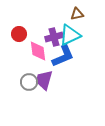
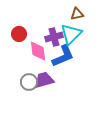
cyan triangle: moved 1 px right, 1 px up; rotated 20 degrees counterclockwise
purple trapezoid: rotated 60 degrees clockwise
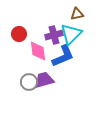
purple cross: moved 2 px up
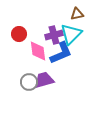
blue L-shape: moved 2 px left, 3 px up
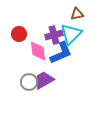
purple trapezoid: rotated 15 degrees counterclockwise
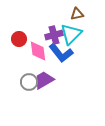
red circle: moved 5 px down
blue L-shape: rotated 75 degrees clockwise
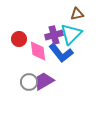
purple trapezoid: moved 1 px down
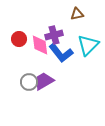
cyan triangle: moved 17 px right, 11 px down
pink diamond: moved 2 px right, 6 px up
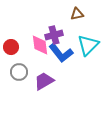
red circle: moved 8 px left, 8 px down
gray circle: moved 10 px left, 10 px up
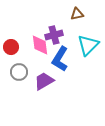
blue L-shape: moved 1 px left, 6 px down; rotated 70 degrees clockwise
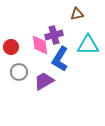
cyan triangle: rotated 45 degrees clockwise
